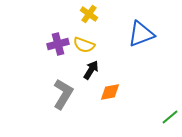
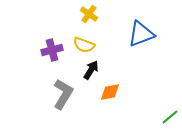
purple cross: moved 6 px left, 6 px down
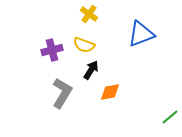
gray L-shape: moved 1 px left, 1 px up
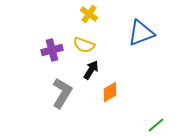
blue triangle: moved 1 px up
orange diamond: rotated 20 degrees counterclockwise
green line: moved 14 px left, 8 px down
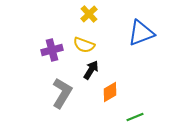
yellow cross: rotated 12 degrees clockwise
green line: moved 21 px left, 8 px up; rotated 18 degrees clockwise
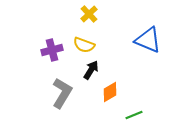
blue triangle: moved 7 px right, 7 px down; rotated 44 degrees clockwise
green line: moved 1 px left, 2 px up
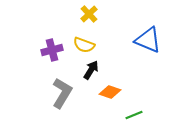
orange diamond: rotated 50 degrees clockwise
